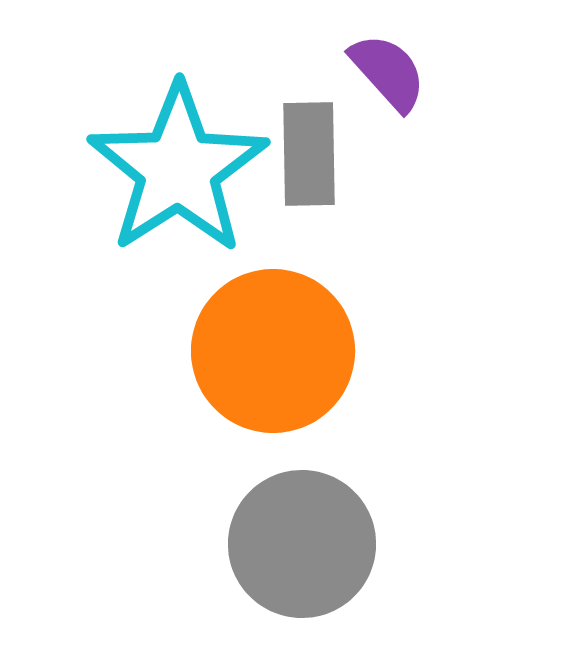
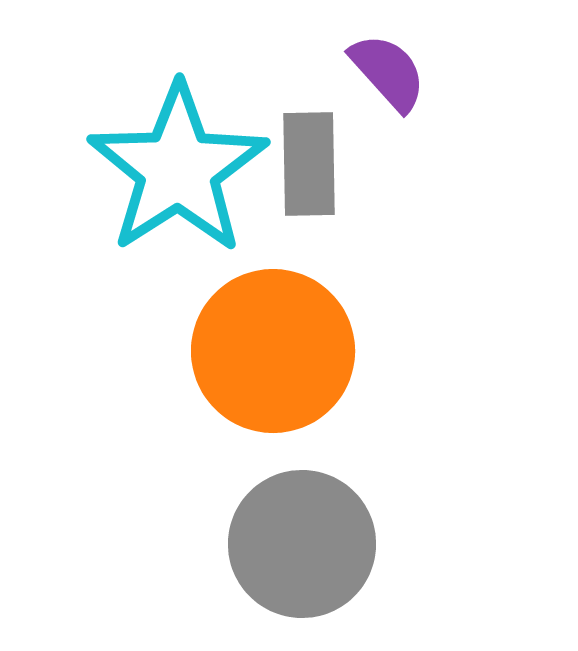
gray rectangle: moved 10 px down
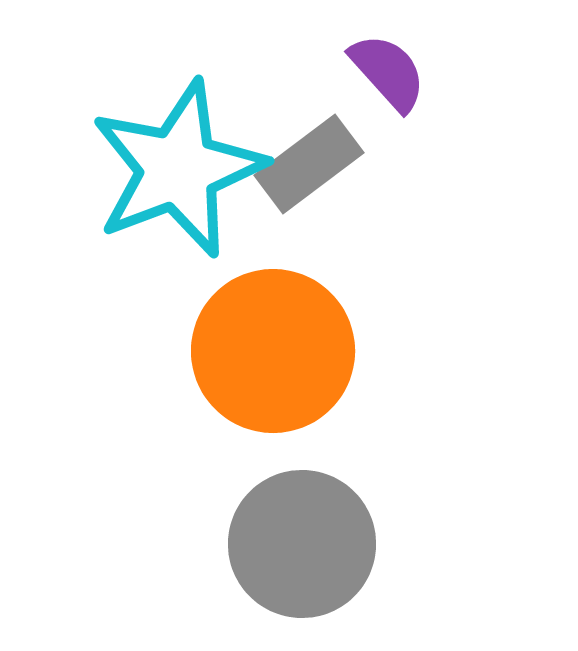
gray rectangle: rotated 54 degrees clockwise
cyan star: rotated 12 degrees clockwise
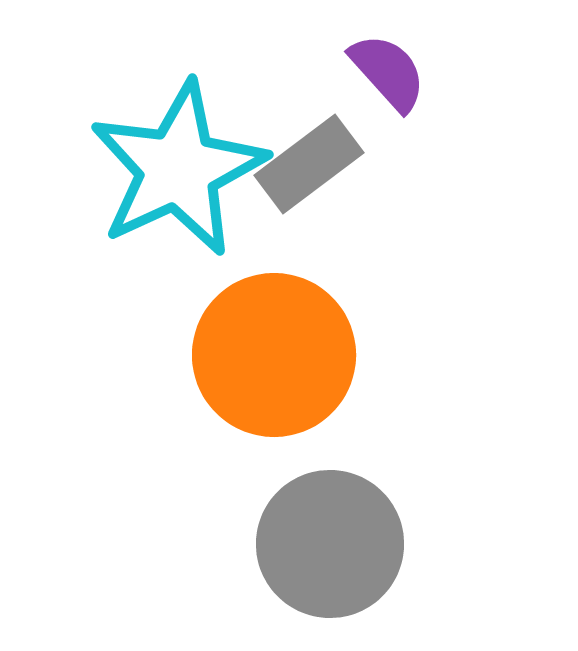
cyan star: rotated 4 degrees counterclockwise
orange circle: moved 1 px right, 4 px down
gray circle: moved 28 px right
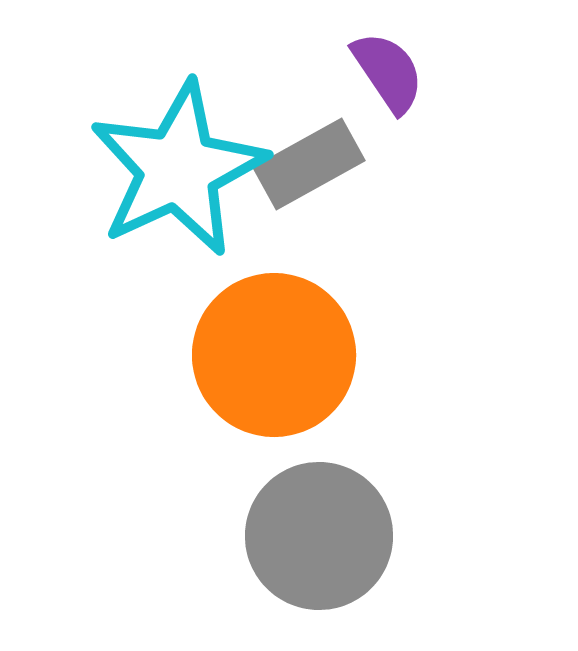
purple semicircle: rotated 8 degrees clockwise
gray rectangle: rotated 8 degrees clockwise
gray circle: moved 11 px left, 8 px up
